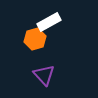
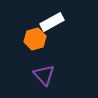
white rectangle: moved 3 px right
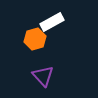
purple triangle: moved 1 px left, 1 px down
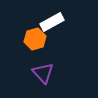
purple triangle: moved 3 px up
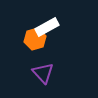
white rectangle: moved 5 px left, 5 px down
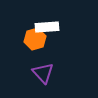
white rectangle: rotated 25 degrees clockwise
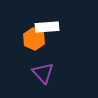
orange hexagon: moved 1 px left; rotated 20 degrees counterclockwise
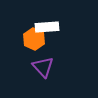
purple triangle: moved 6 px up
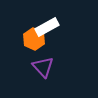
white rectangle: rotated 25 degrees counterclockwise
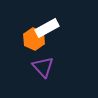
white rectangle: moved 1 px down
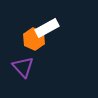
purple triangle: moved 20 px left
